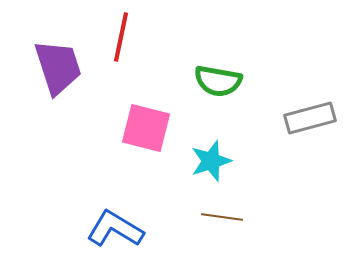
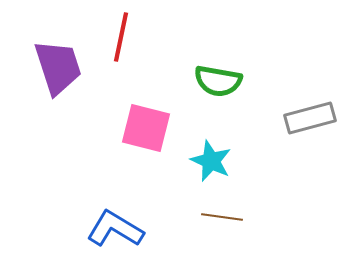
cyan star: rotated 30 degrees counterclockwise
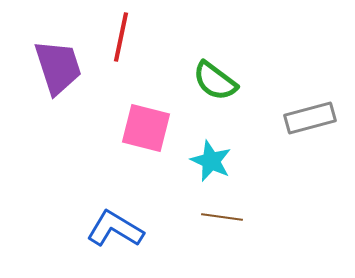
green semicircle: moved 3 px left; rotated 27 degrees clockwise
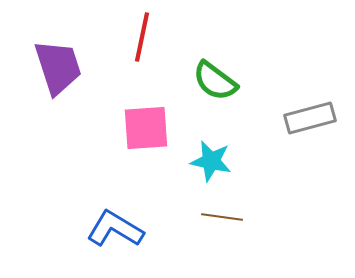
red line: moved 21 px right
pink square: rotated 18 degrees counterclockwise
cyan star: rotated 12 degrees counterclockwise
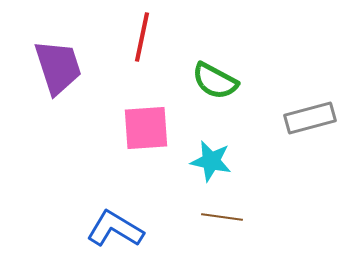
green semicircle: rotated 9 degrees counterclockwise
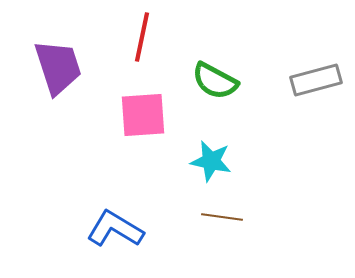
gray rectangle: moved 6 px right, 38 px up
pink square: moved 3 px left, 13 px up
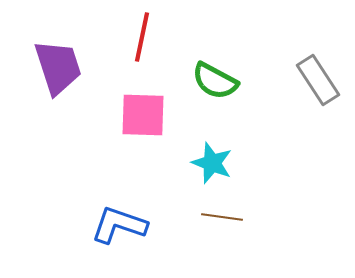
gray rectangle: moved 2 px right; rotated 72 degrees clockwise
pink square: rotated 6 degrees clockwise
cyan star: moved 1 px right, 2 px down; rotated 9 degrees clockwise
blue L-shape: moved 4 px right, 4 px up; rotated 12 degrees counterclockwise
